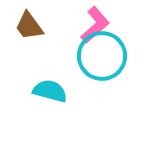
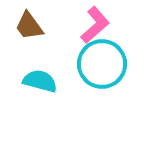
cyan circle: moved 8 px down
cyan semicircle: moved 10 px left, 10 px up
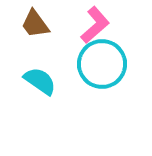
brown trapezoid: moved 6 px right, 2 px up
cyan semicircle: rotated 20 degrees clockwise
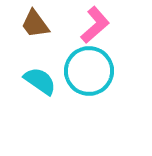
cyan circle: moved 13 px left, 7 px down
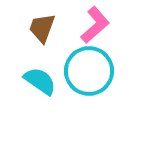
brown trapezoid: moved 7 px right, 4 px down; rotated 56 degrees clockwise
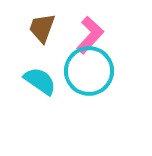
pink L-shape: moved 5 px left, 10 px down; rotated 6 degrees counterclockwise
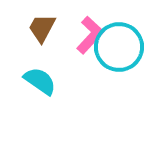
brown trapezoid: rotated 8 degrees clockwise
cyan circle: moved 30 px right, 24 px up
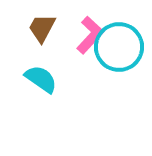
cyan semicircle: moved 1 px right, 2 px up
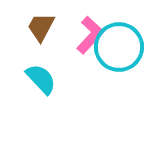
brown trapezoid: moved 1 px left, 1 px up
cyan semicircle: rotated 12 degrees clockwise
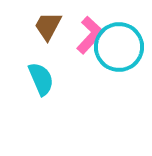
brown trapezoid: moved 7 px right, 1 px up
cyan semicircle: rotated 20 degrees clockwise
